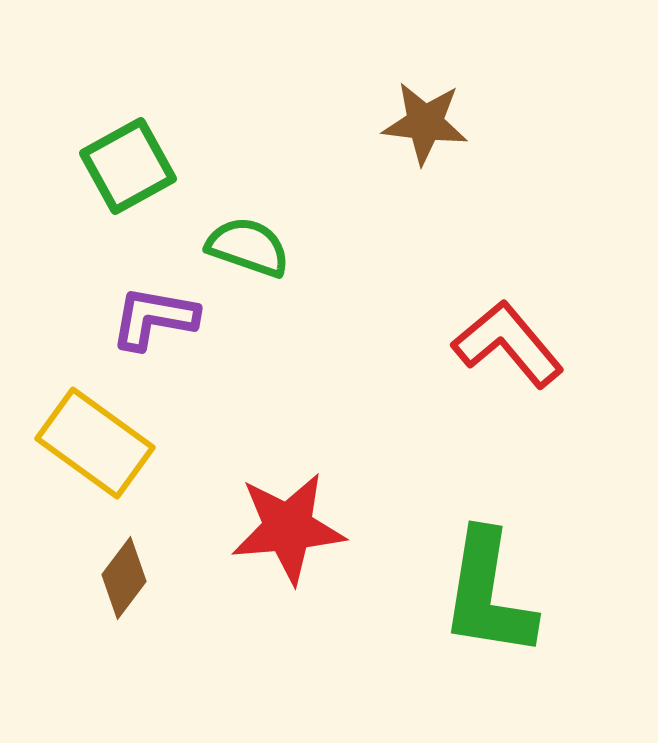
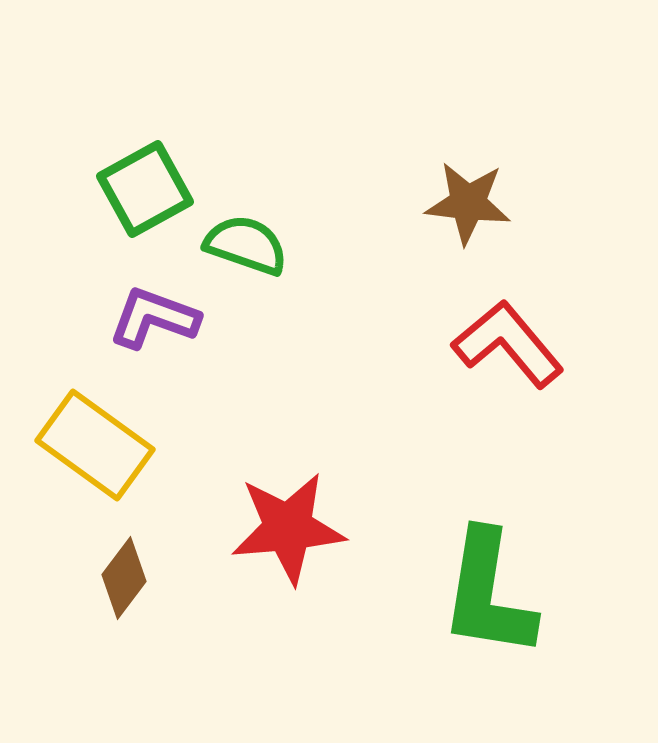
brown star: moved 43 px right, 80 px down
green square: moved 17 px right, 23 px down
green semicircle: moved 2 px left, 2 px up
purple L-shape: rotated 10 degrees clockwise
yellow rectangle: moved 2 px down
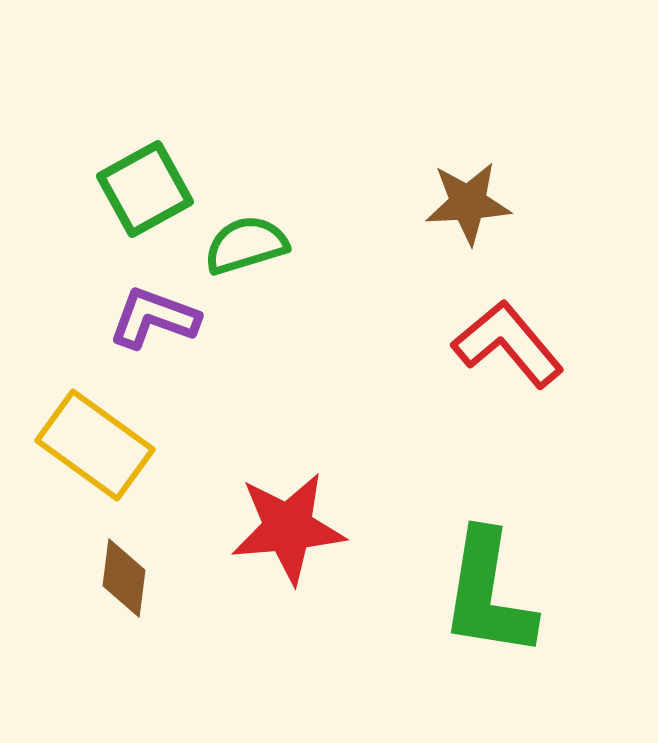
brown star: rotated 10 degrees counterclockwise
green semicircle: rotated 36 degrees counterclockwise
brown diamond: rotated 30 degrees counterclockwise
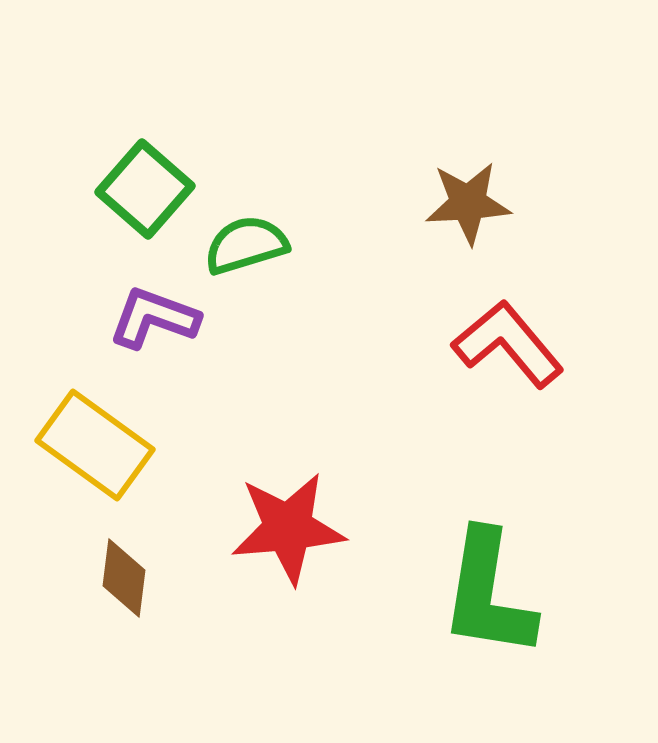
green square: rotated 20 degrees counterclockwise
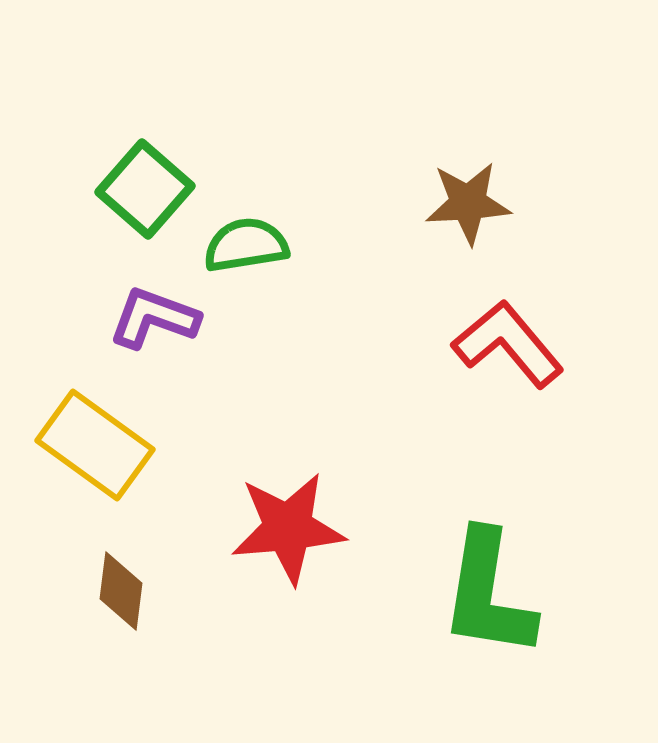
green semicircle: rotated 8 degrees clockwise
brown diamond: moved 3 px left, 13 px down
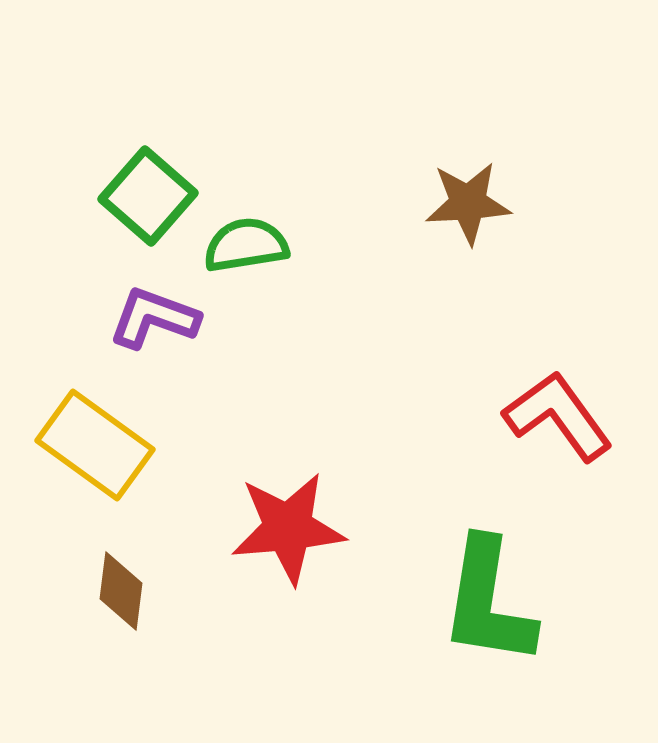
green square: moved 3 px right, 7 px down
red L-shape: moved 50 px right, 72 px down; rotated 4 degrees clockwise
green L-shape: moved 8 px down
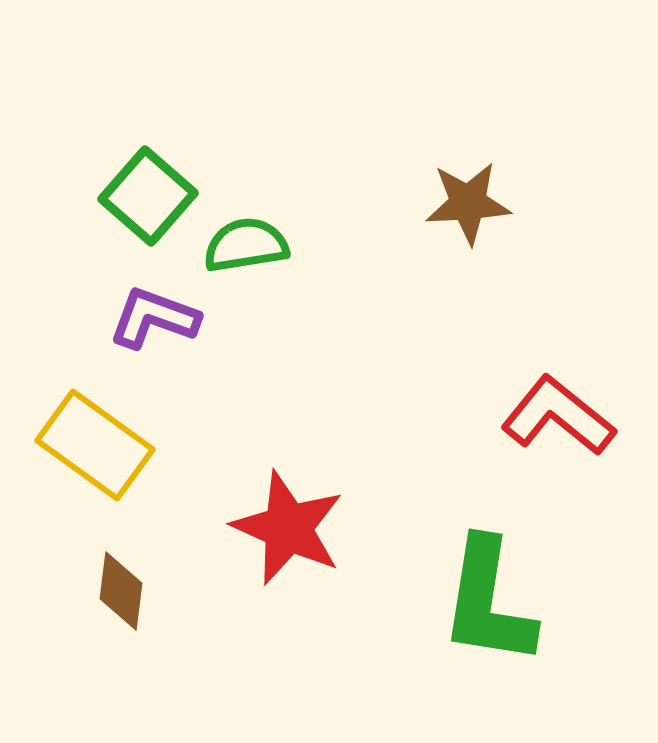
red L-shape: rotated 15 degrees counterclockwise
red star: rotated 29 degrees clockwise
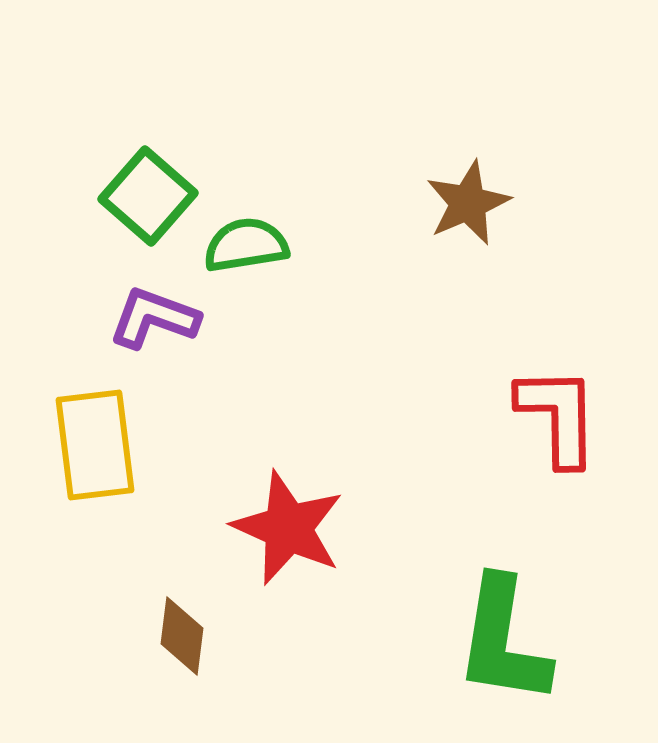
brown star: rotated 20 degrees counterclockwise
red L-shape: rotated 50 degrees clockwise
yellow rectangle: rotated 47 degrees clockwise
brown diamond: moved 61 px right, 45 px down
green L-shape: moved 15 px right, 39 px down
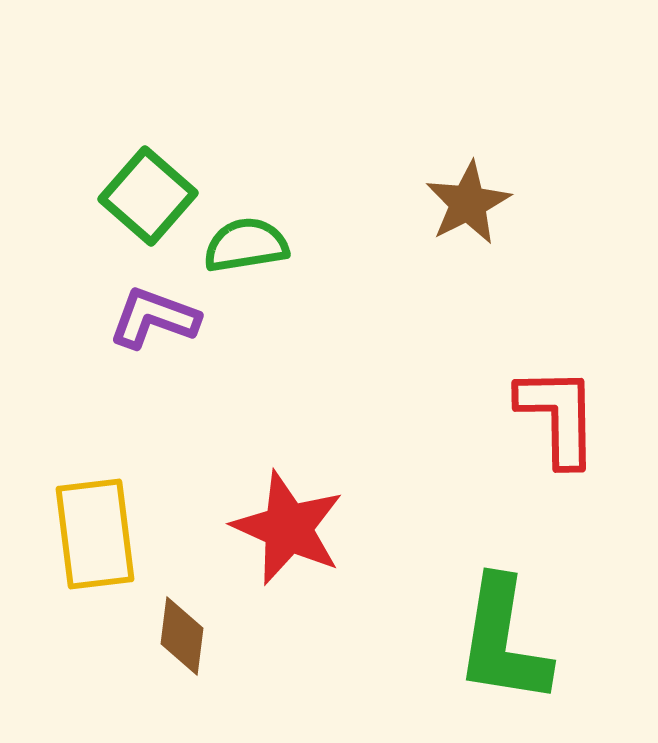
brown star: rotated 4 degrees counterclockwise
yellow rectangle: moved 89 px down
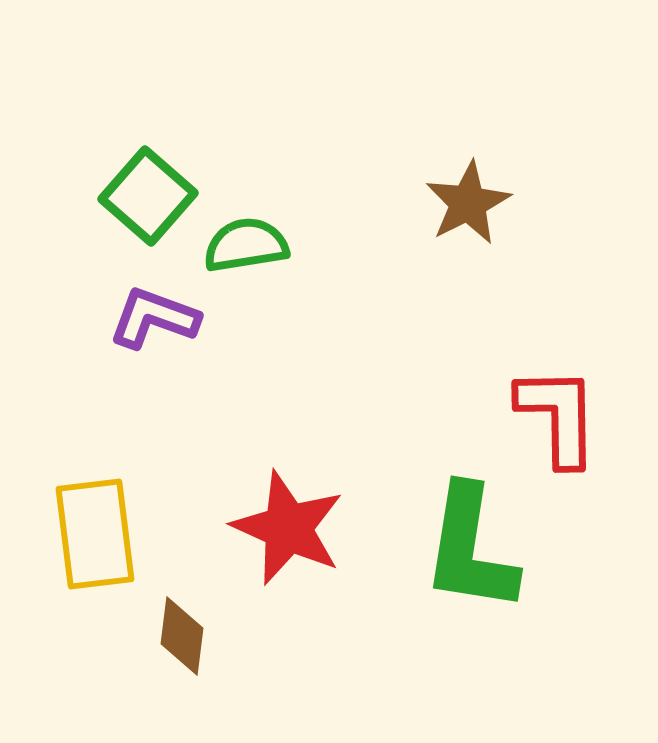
green L-shape: moved 33 px left, 92 px up
